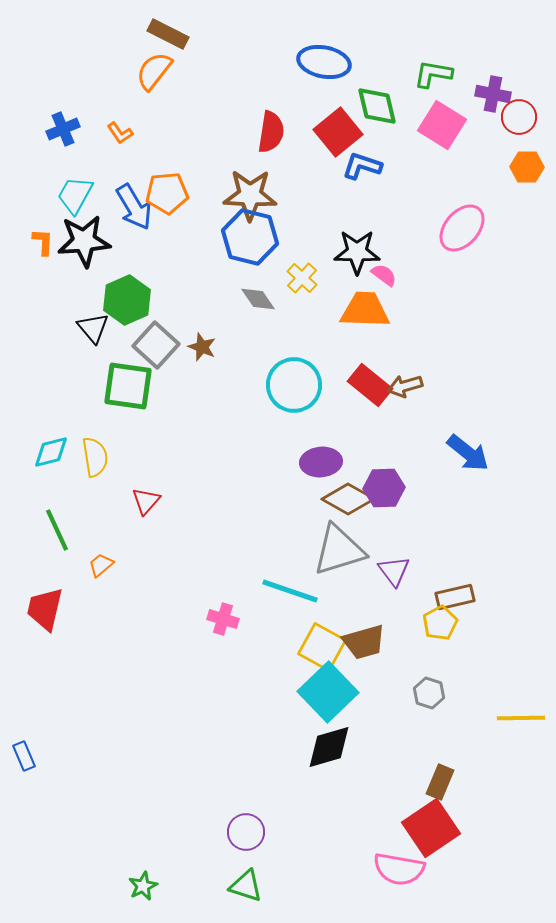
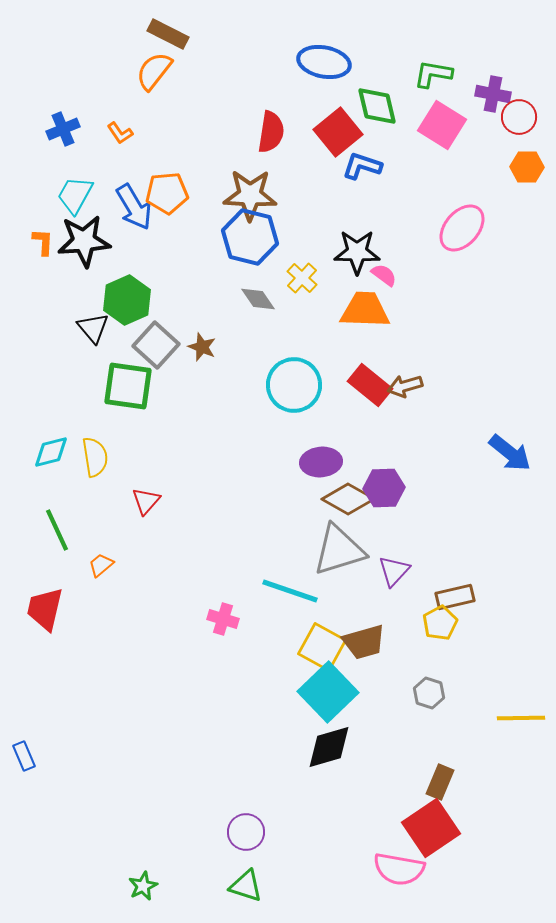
blue arrow at (468, 453): moved 42 px right
purple triangle at (394, 571): rotated 20 degrees clockwise
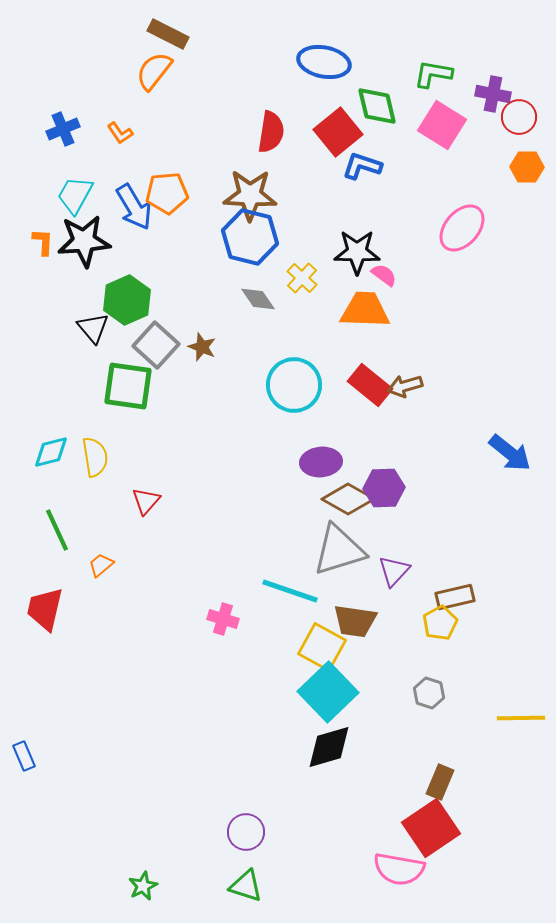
brown trapezoid at (364, 642): moved 9 px left, 21 px up; rotated 24 degrees clockwise
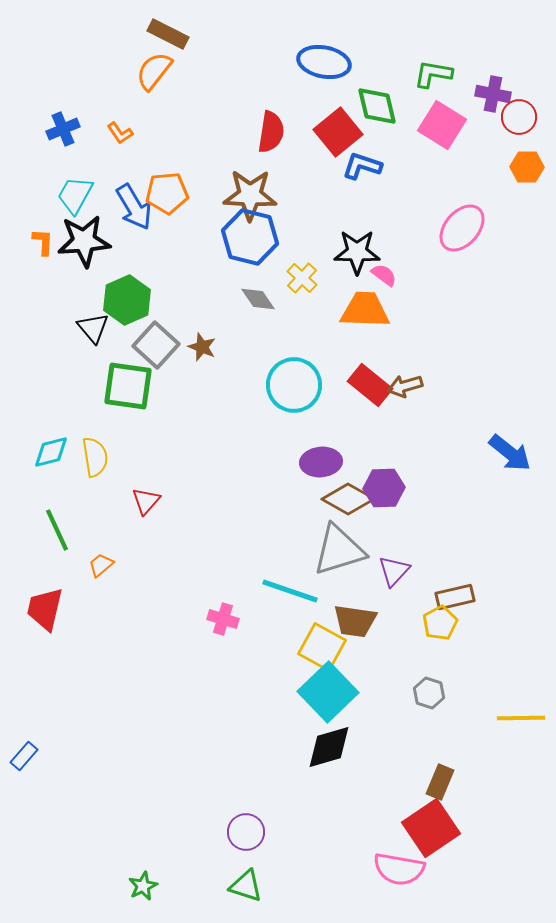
blue rectangle at (24, 756): rotated 64 degrees clockwise
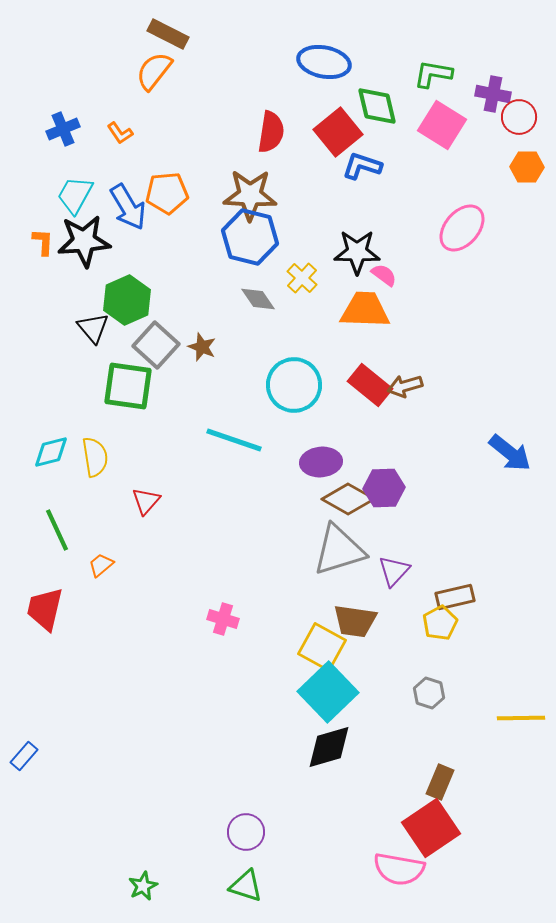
blue arrow at (134, 207): moved 6 px left
cyan line at (290, 591): moved 56 px left, 151 px up
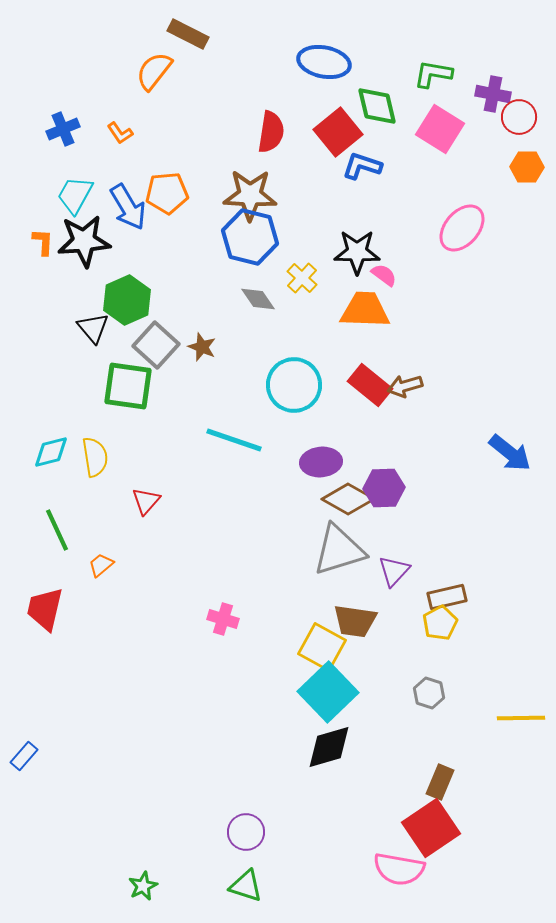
brown rectangle at (168, 34): moved 20 px right
pink square at (442, 125): moved 2 px left, 4 px down
brown rectangle at (455, 597): moved 8 px left
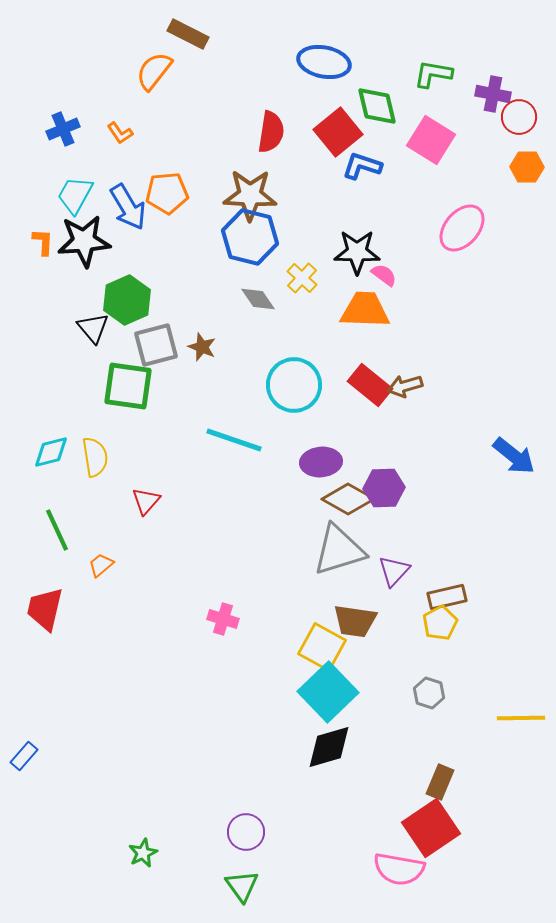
pink square at (440, 129): moved 9 px left, 11 px down
gray square at (156, 345): rotated 33 degrees clockwise
blue arrow at (510, 453): moved 4 px right, 3 px down
green star at (143, 886): moved 33 px up
green triangle at (246, 886): moved 4 px left; rotated 36 degrees clockwise
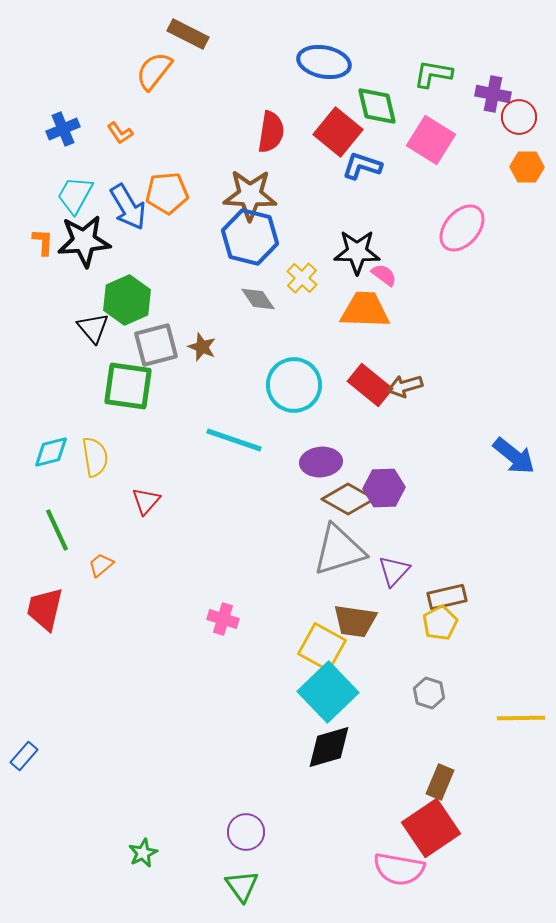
red square at (338, 132): rotated 12 degrees counterclockwise
